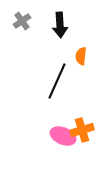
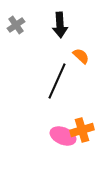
gray cross: moved 6 px left, 4 px down
orange semicircle: rotated 126 degrees clockwise
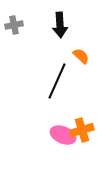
gray cross: moved 2 px left; rotated 24 degrees clockwise
pink ellipse: moved 1 px up
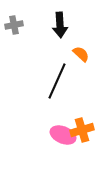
orange semicircle: moved 2 px up
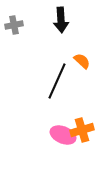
black arrow: moved 1 px right, 5 px up
orange semicircle: moved 1 px right, 7 px down
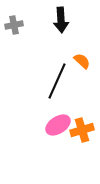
pink ellipse: moved 5 px left, 10 px up; rotated 55 degrees counterclockwise
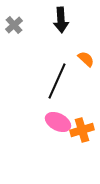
gray cross: rotated 30 degrees counterclockwise
orange semicircle: moved 4 px right, 2 px up
pink ellipse: moved 3 px up; rotated 60 degrees clockwise
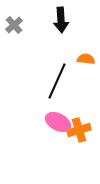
orange semicircle: rotated 36 degrees counterclockwise
orange cross: moved 3 px left
